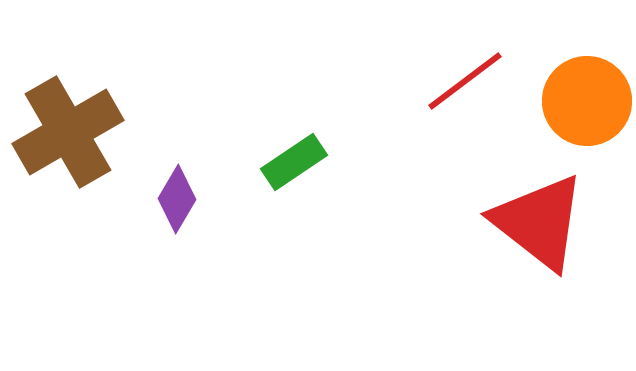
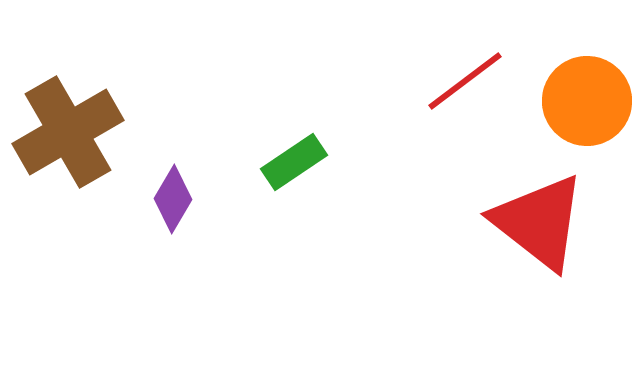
purple diamond: moved 4 px left
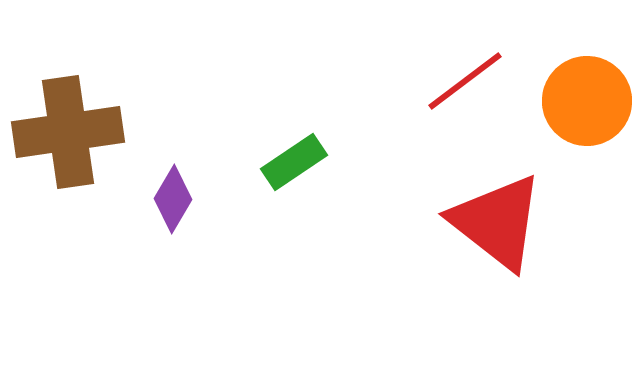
brown cross: rotated 22 degrees clockwise
red triangle: moved 42 px left
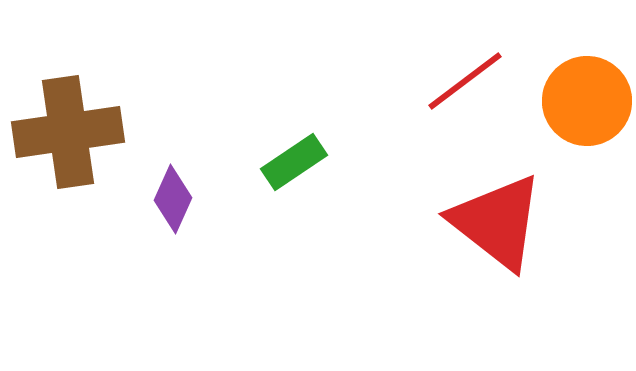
purple diamond: rotated 6 degrees counterclockwise
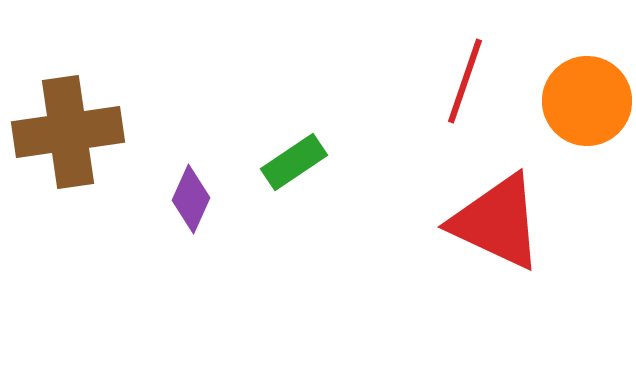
red line: rotated 34 degrees counterclockwise
purple diamond: moved 18 px right
red triangle: rotated 13 degrees counterclockwise
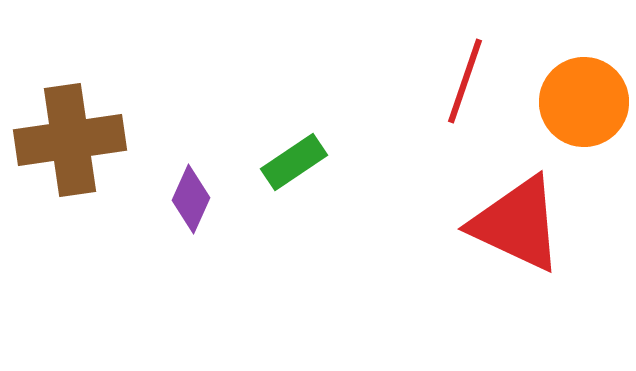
orange circle: moved 3 px left, 1 px down
brown cross: moved 2 px right, 8 px down
red triangle: moved 20 px right, 2 px down
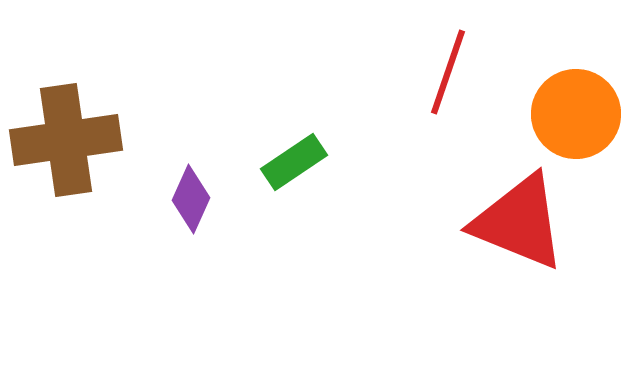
red line: moved 17 px left, 9 px up
orange circle: moved 8 px left, 12 px down
brown cross: moved 4 px left
red triangle: moved 2 px right, 2 px up; rotated 3 degrees counterclockwise
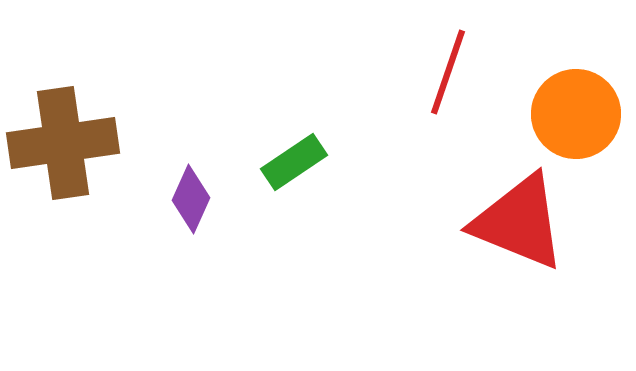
brown cross: moved 3 px left, 3 px down
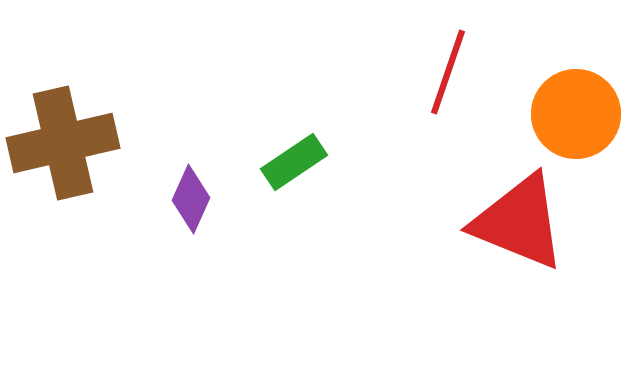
brown cross: rotated 5 degrees counterclockwise
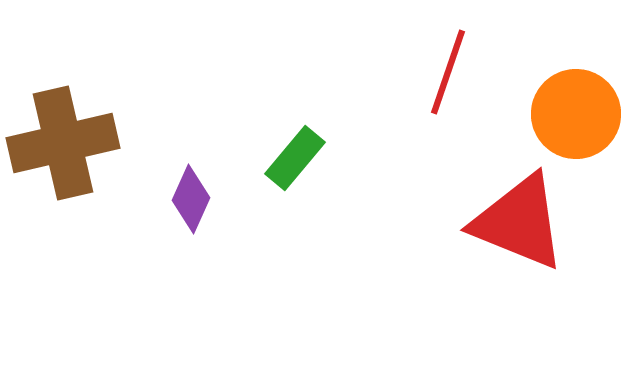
green rectangle: moved 1 px right, 4 px up; rotated 16 degrees counterclockwise
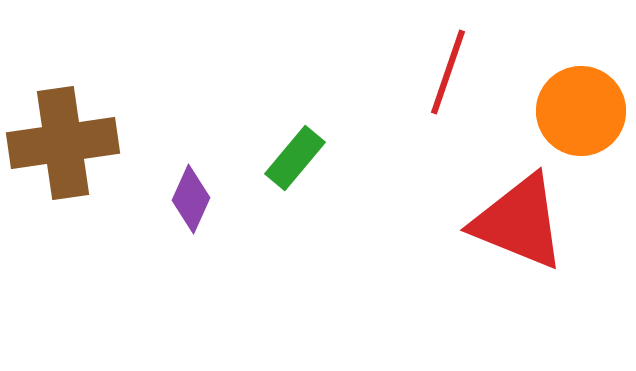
orange circle: moved 5 px right, 3 px up
brown cross: rotated 5 degrees clockwise
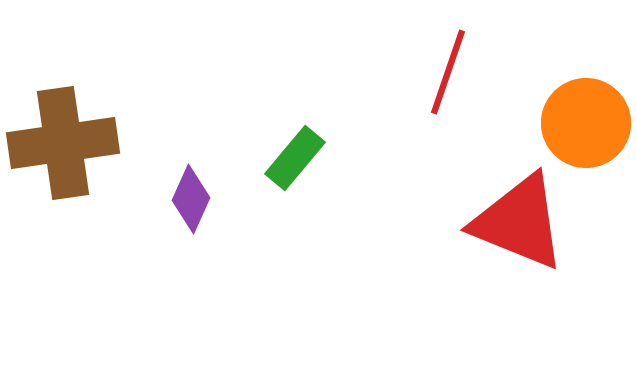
orange circle: moved 5 px right, 12 px down
